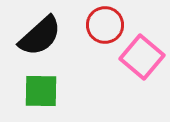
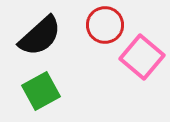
green square: rotated 30 degrees counterclockwise
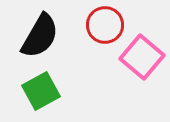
black semicircle: rotated 18 degrees counterclockwise
